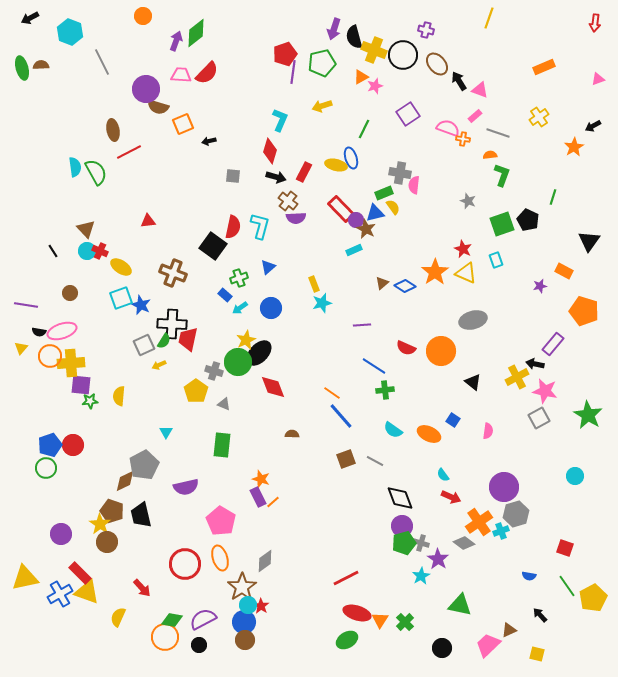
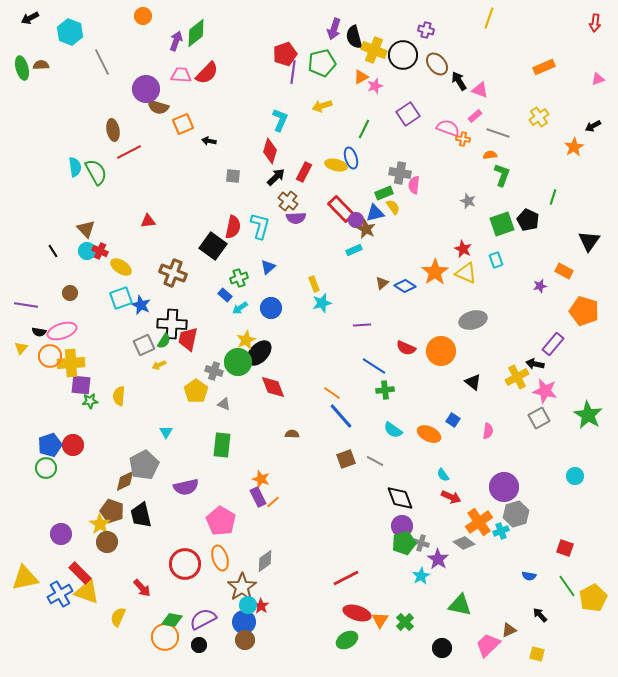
black arrow at (209, 141): rotated 24 degrees clockwise
black arrow at (276, 177): rotated 60 degrees counterclockwise
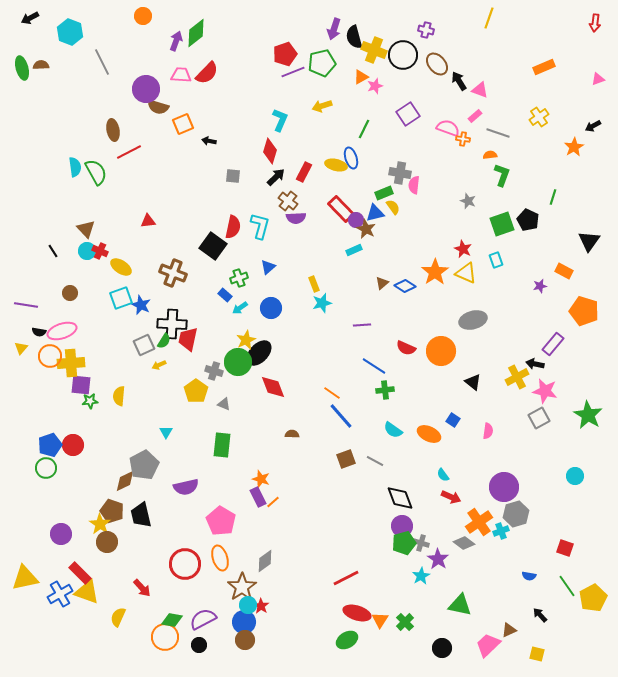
purple line at (293, 72): rotated 60 degrees clockwise
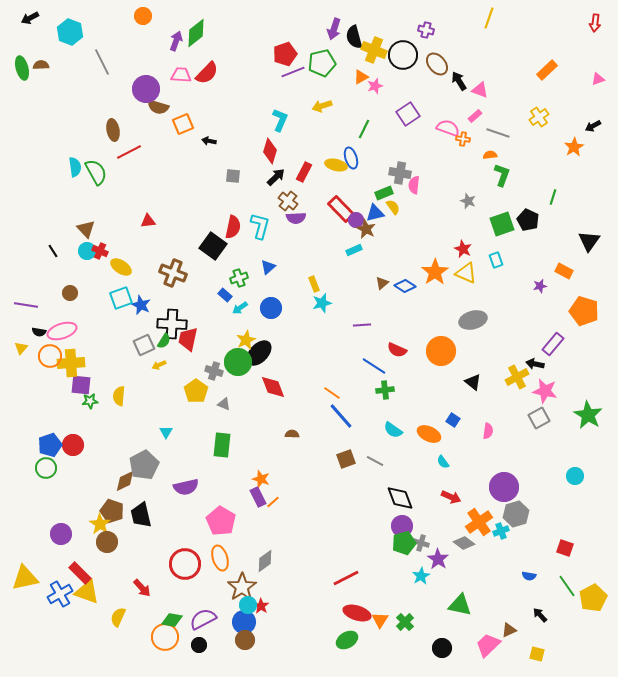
orange rectangle at (544, 67): moved 3 px right, 3 px down; rotated 20 degrees counterclockwise
red semicircle at (406, 348): moved 9 px left, 2 px down
cyan semicircle at (443, 475): moved 13 px up
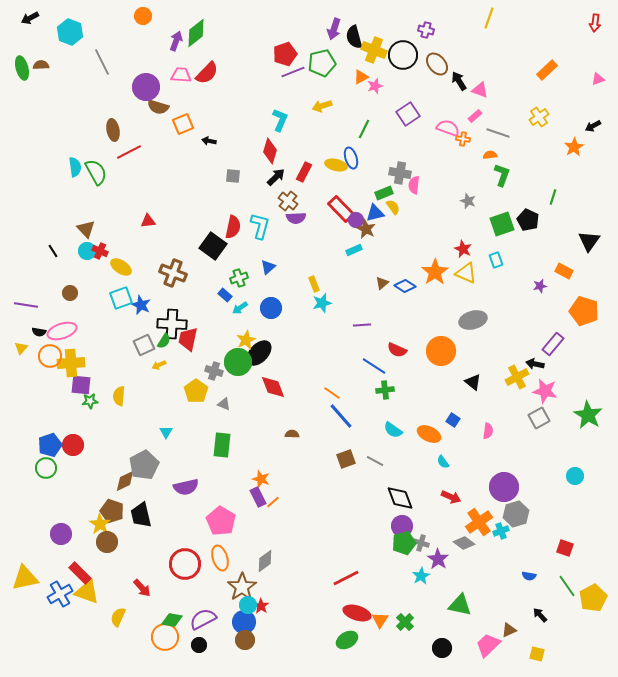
purple circle at (146, 89): moved 2 px up
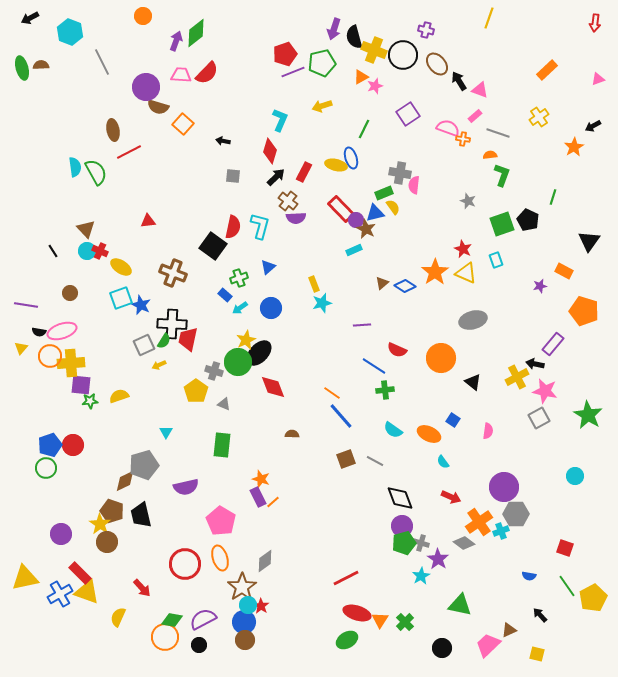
orange square at (183, 124): rotated 25 degrees counterclockwise
black arrow at (209, 141): moved 14 px right
orange circle at (441, 351): moved 7 px down
yellow semicircle at (119, 396): rotated 66 degrees clockwise
gray pentagon at (144, 465): rotated 12 degrees clockwise
gray hexagon at (516, 514): rotated 15 degrees clockwise
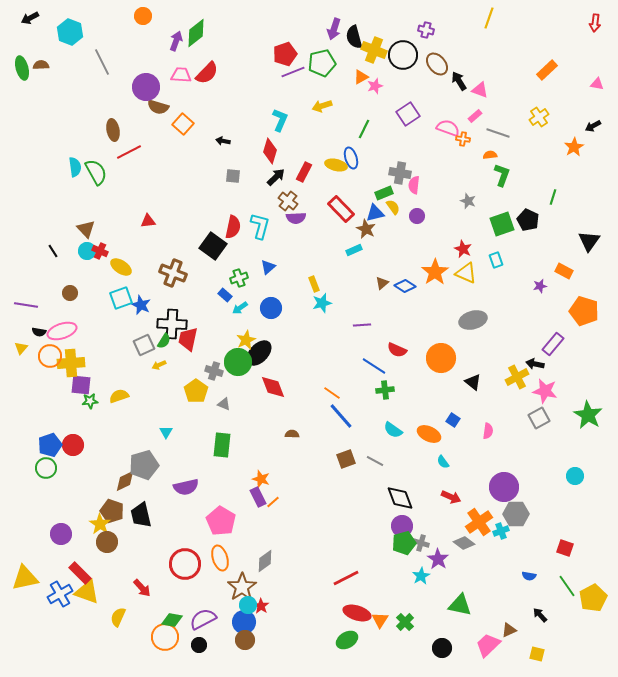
pink triangle at (598, 79): moved 1 px left, 5 px down; rotated 32 degrees clockwise
purple circle at (356, 220): moved 61 px right, 4 px up
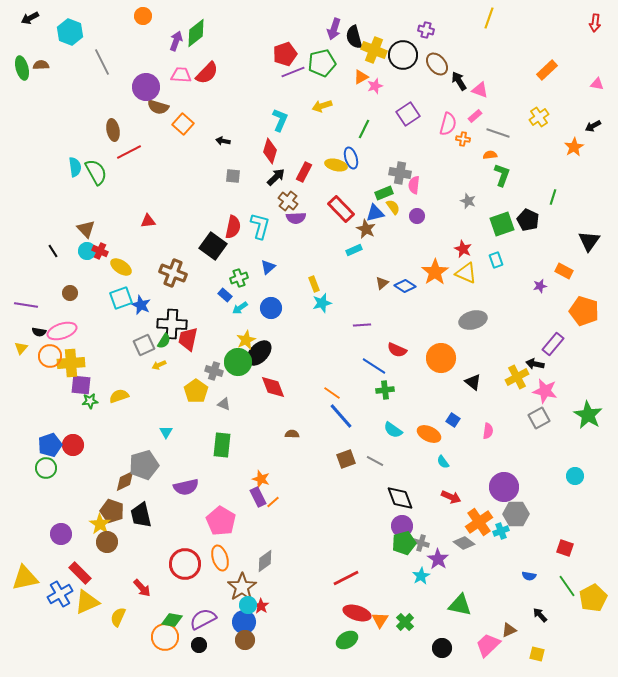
pink semicircle at (448, 128): moved 4 px up; rotated 85 degrees clockwise
yellow triangle at (87, 592): moved 10 px down; rotated 44 degrees counterclockwise
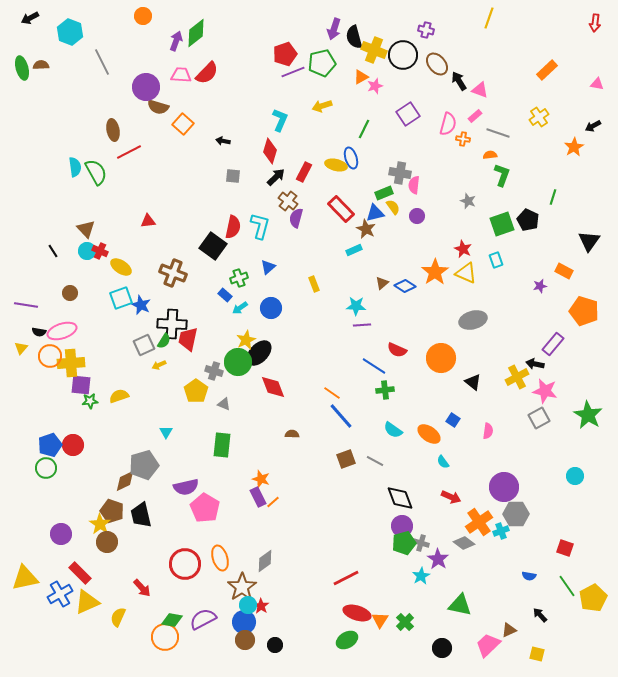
purple semicircle at (296, 218): rotated 108 degrees clockwise
cyan star at (322, 303): moved 34 px right, 3 px down; rotated 18 degrees clockwise
orange ellipse at (429, 434): rotated 10 degrees clockwise
pink pentagon at (221, 521): moved 16 px left, 13 px up
black circle at (199, 645): moved 76 px right
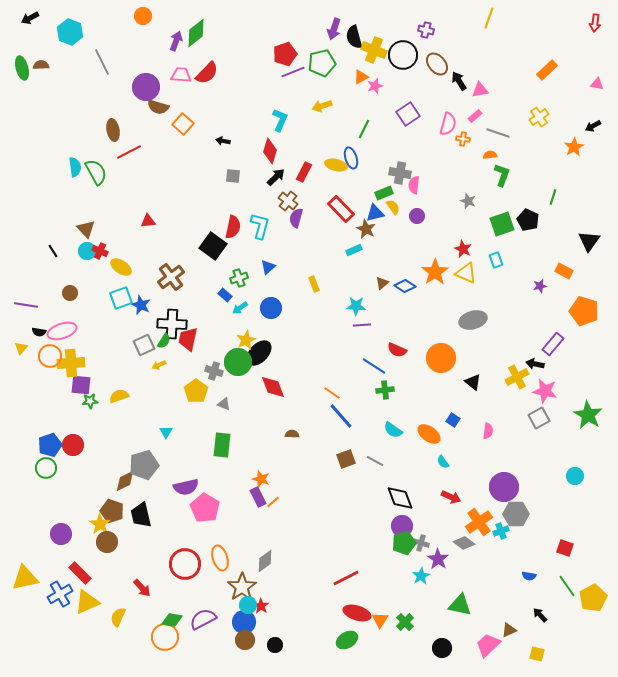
pink triangle at (480, 90): rotated 30 degrees counterclockwise
brown cross at (173, 273): moved 2 px left, 4 px down; rotated 32 degrees clockwise
